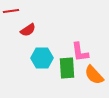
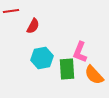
red semicircle: moved 5 px right, 4 px up; rotated 28 degrees counterclockwise
pink L-shape: rotated 30 degrees clockwise
cyan hexagon: rotated 10 degrees counterclockwise
green rectangle: moved 1 px down
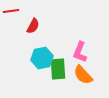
green rectangle: moved 9 px left
orange semicircle: moved 11 px left
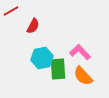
red line: rotated 21 degrees counterclockwise
pink L-shape: rotated 115 degrees clockwise
orange semicircle: moved 1 px down
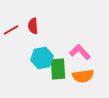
red line: moved 19 px down
red semicircle: rotated 147 degrees clockwise
orange semicircle: rotated 55 degrees counterclockwise
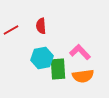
red semicircle: moved 8 px right
